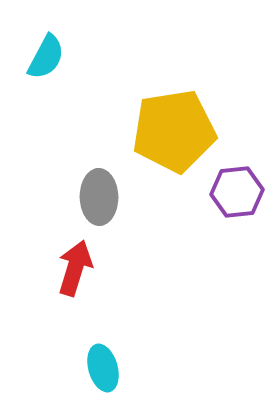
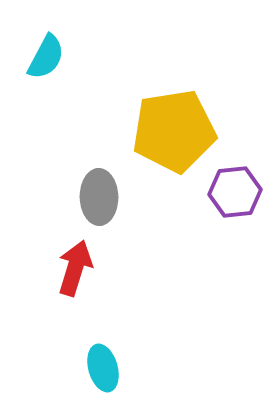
purple hexagon: moved 2 px left
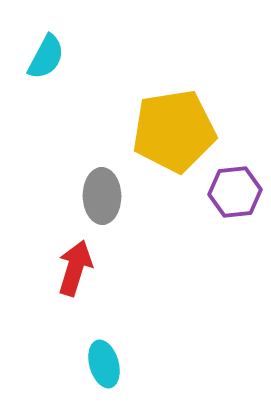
gray ellipse: moved 3 px right, 1 px up
cyan ellipse: moved 1 px right, 4 px up
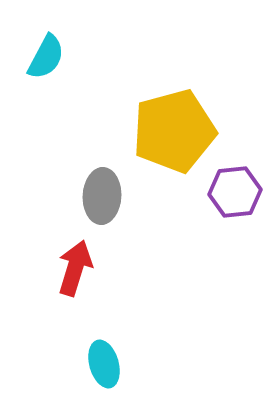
yellow pentagon: rotated 6 degrees counterclockwise
gray ellipse: rotated 4 degrees clockwise
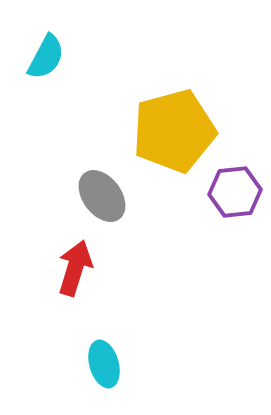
gray ellipse: rotated 40 degrees counterclockwise
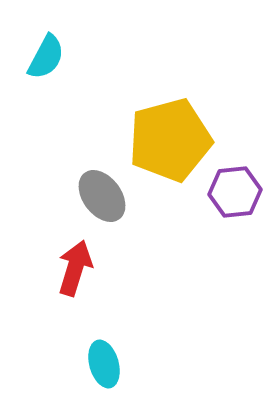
yellow pentagon: moved 4 px left, 9 px down
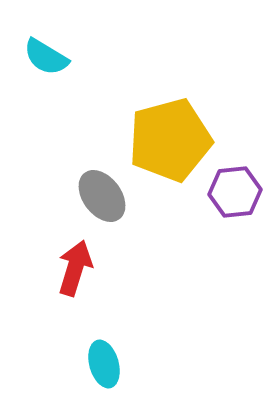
cyan semicircle: rotated 93 degrees clockwise
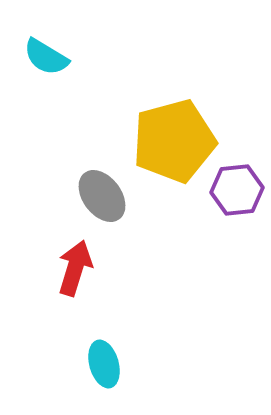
yellow pentagon: moved 4 px right, 1 px down
purple hexagon: moved 2 px right, 2 px up
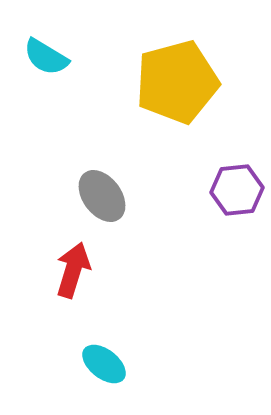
yellow pentagon: moved 3 px right, 59 px up
red arrow: moved 2 px left, 2 px down
cyan ellipse: rotated 36 degrees counterclockwise
